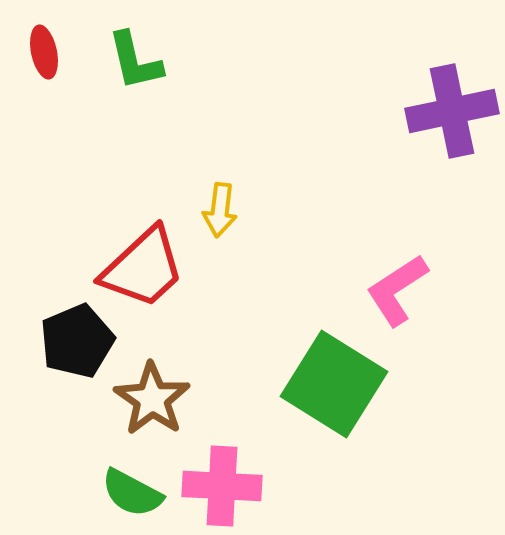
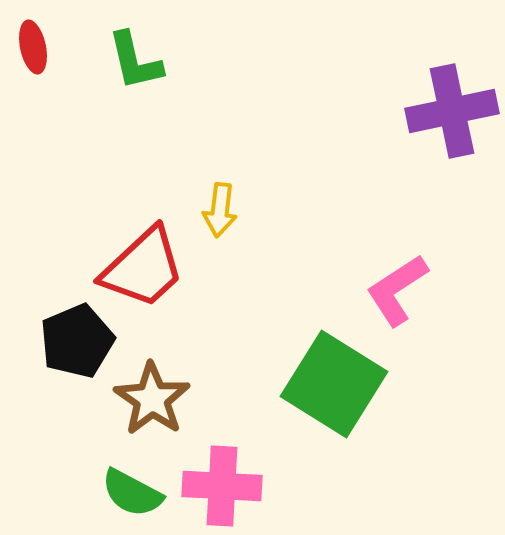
red ellipse: moved 11 px left, 5 px up
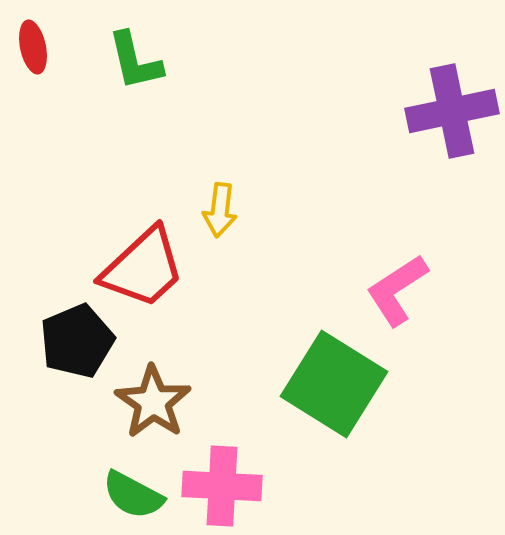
brown star: moved 1 px right, 3 px down
green semicircle: moved 1 px right, 2 px down
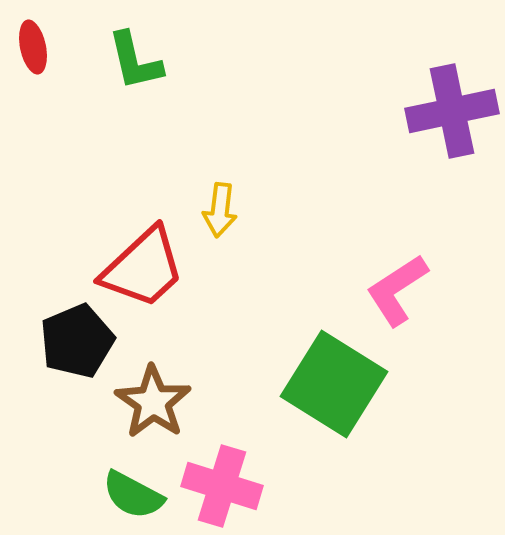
pink cross: rotated 14 degrees clockwise
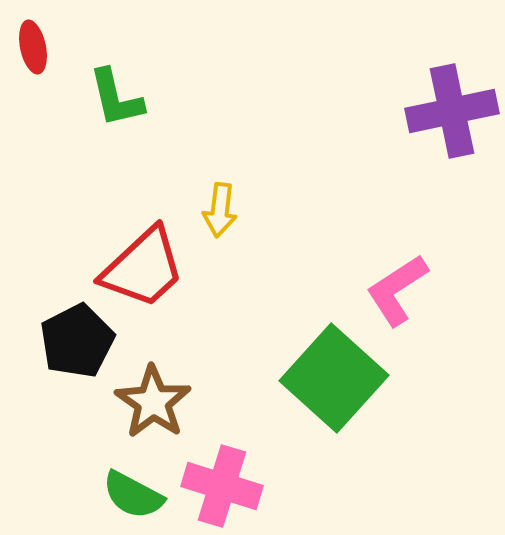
green L-shape: moved 19 px left, 37 px down
black pentagon: rotated 4 degrees counterclockwise
green square: moved 6 px up; rotated 10 degrees clockwise
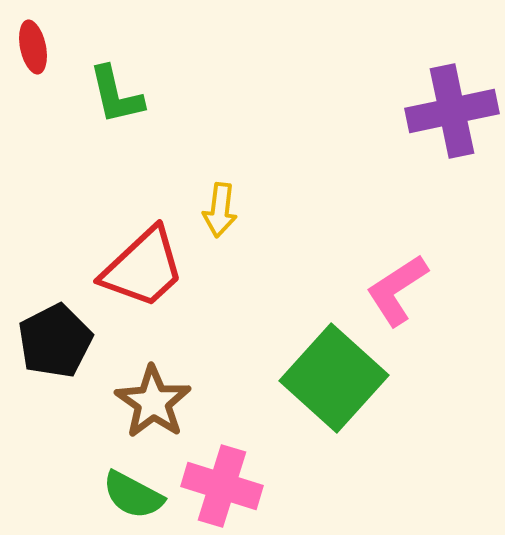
green L-shape: moved 3 px up
black pentagon: moved 22 px left
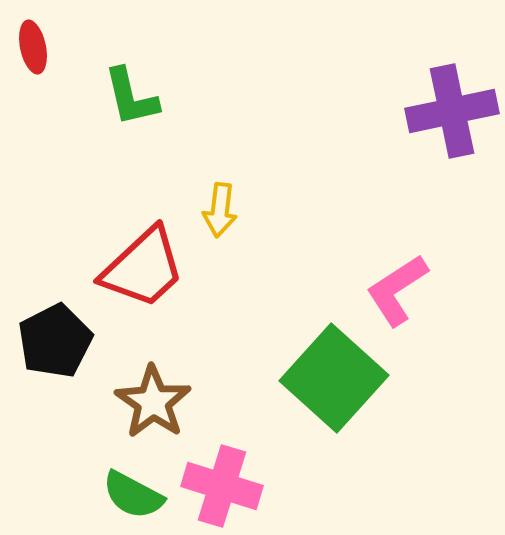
green L-shape: moved 15 px right, 2 px down
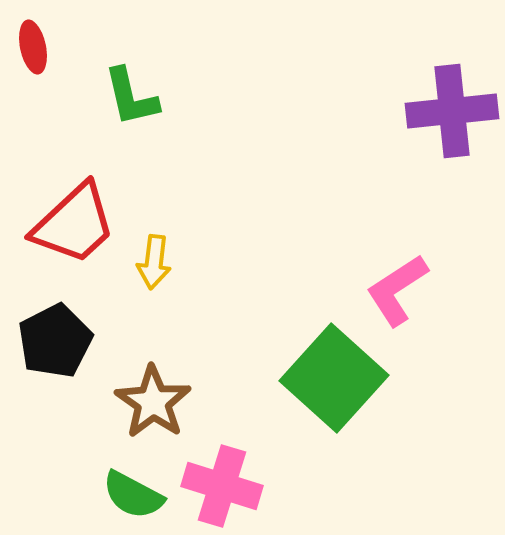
purple cross: rotated 6 degrees clockwise
yellow arrow: moved 66 px left, 52 px down
red trapezoid: moved 69 px left, 44 px up
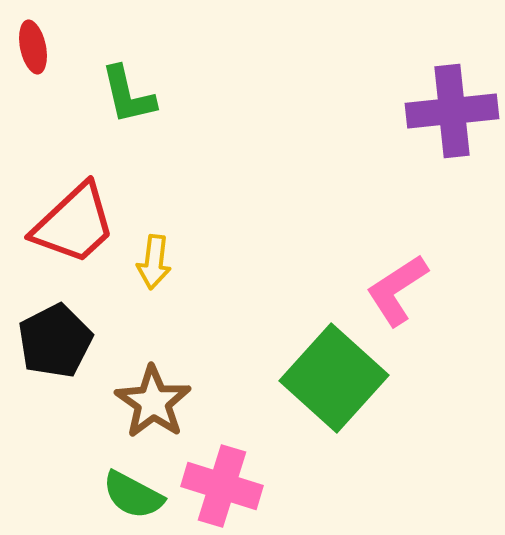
green L-shape: moved 3 px left, 2 px up
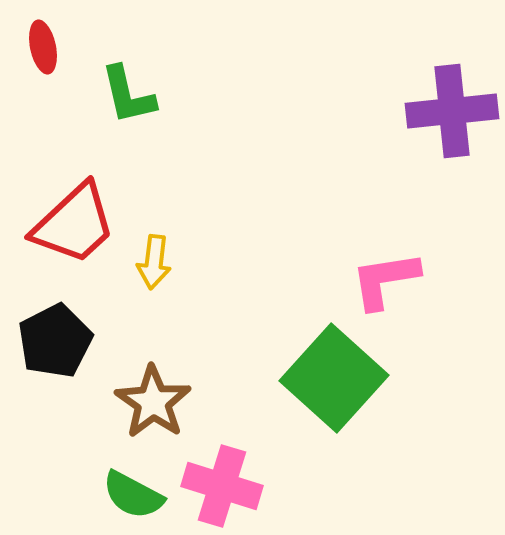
red ellipse: moved 10 px right
pink L-shape: moved 12 px left, 10 px up; rotated 24 degrees clockwise
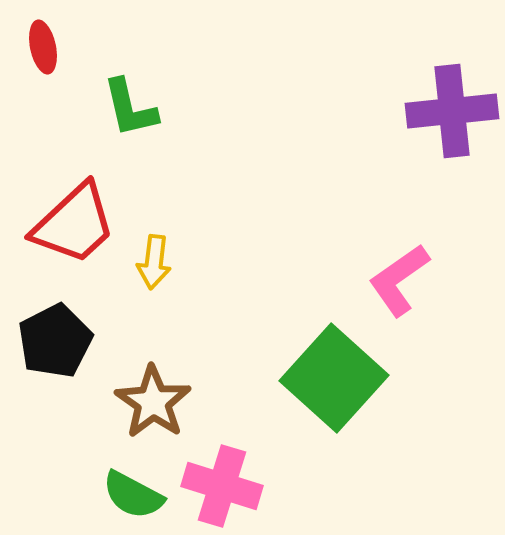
green L-shape: moved 2 px right, 13 px down
pink L-shape: moved 14 px right; rotated 26 degrees counterclockwise
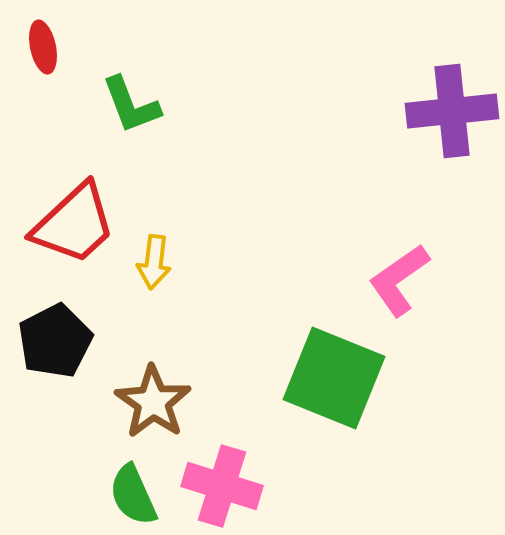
green L-shape: moved 1 px right, 3 px up; rotated 8 degrees counterclockwise
green square: rotated 20 degrees counterclockwise
green semicircle: rotated 38 degrees clockwise
